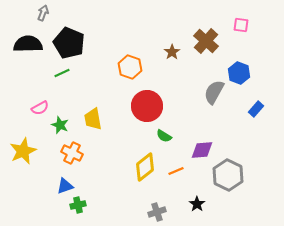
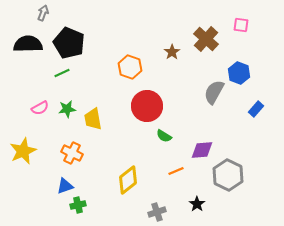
brown cross: moved 2 px up
green star: moved 7 px right, 16 px up; rotated 30 degrees counterclockwise
yellow diamond: moved 17 px left, 13 px down
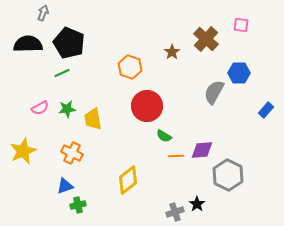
blue hexagon: rotated 20 degrees counterclockwise
blue rectangle: moved 10 px right, 1 px down
orange line: moved 15 px up; rotated 21 degrees clockwise
gray cross: moved 18 px right
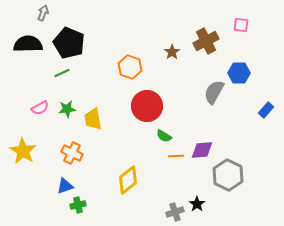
brown cross: moved 2 px down; rotated 20 degrees clockwise
yellow star: rotated 16 degrees counterclockwise
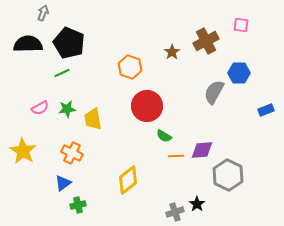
blue rectangle: rotated 28 degrees clockwise
blue triangle: moved 2 px left, 3 px up; rotated 18 degrees counterclockwise
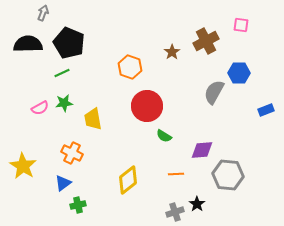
green star: moved 3 px left, 6 px up
yellow star: moved 15 px down
orange line: moved 18 px down
gray hexagon: rotated 20 degrees counterclockwise
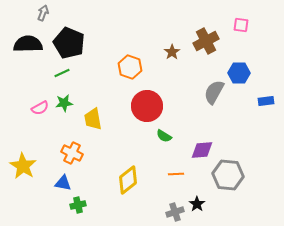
blue rectangle: moved 9 px up; rotated 14 degrees clockwise
blue triangle: rotated 48 degrees clockwise
